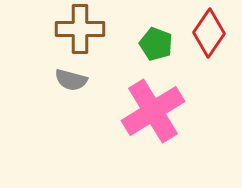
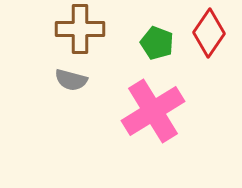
green pentagon: moved 1 px right, 1 px up
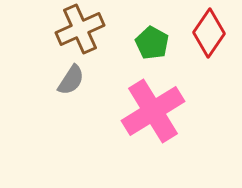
brown cross: rotated 24 degrees counterclockwise
green pentagon: moved 5 px left; rotated 8 degrees clockwise
gray semicircle: rotated 72 degrees counterclockwise
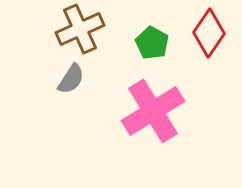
gray semicircle: moved 1 px up
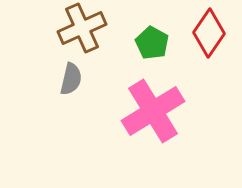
brown cross: moved 2 px right, 1 px up
gray semicircle: rotated 20 degrees counterclockwise
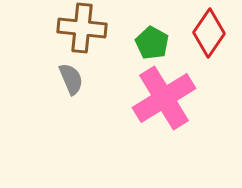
brown cross: rotated 30 degrees clockwise
gray semicircle: rotated 36 degrees counterclockwise
pink cross: moved 11 px right, 13 px up
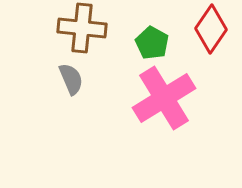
red diamond: moved 2 px right, 4 px up
